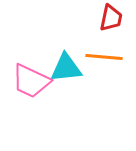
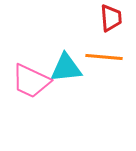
red trapezoid: rotated 16 degrees counterclockwise
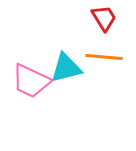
red trapezoid: moved 7 px left; rotated 28 degrees counterclockwise
cyan triangle: rotated 8 degrees counterclockwise
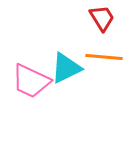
red trapezoid: moved 2 px left
cyan triangle: rotated 12 degrees counterclockwise
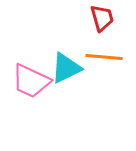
red trapezoid: rotated 16 degrees clockwise
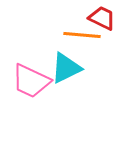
red trapezoid: rotated 48 degrees counterclockwise
orange line: moved 22 px left, 22 px up
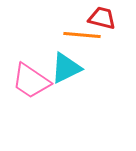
red trapezoid: rotated 12 degrees counterclockwise
pink trapezoid: rotated 9 degrees clockwise
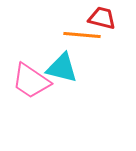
cyan triangle: moved 4 px left; rotated 40 degrees clockwise
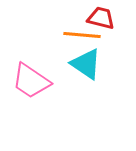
red trapezoid: moved 1 px left
cyan triangle: moved 24 px right, 4 px up; rotated 20 degrees clockwise
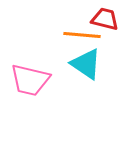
red trapezoid: moved 4 px right, 1 px down
pink trapezoid: moved 1 px left, 1 px up; rotated 21 degrees counterclockwise
